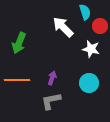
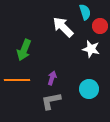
green arrow: moved 5 px right, 7 px down
cyan circle: moved 6 px down
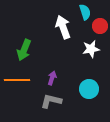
white arrow: rotated 25 degrees clockwise
white star: rotated 24 degrees counterclockwise
gray L-shape: rotated 25 degrees clockwise
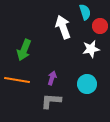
orange line: rotated 10 degrees clockwise
cyan circle: moved 2 px left, 5 px up
gray L-shape: rotated 10 degrees counterclockwise
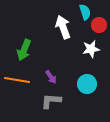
red circle: moved 1 px left, 1 px up
purple arrow: moved 1 px left, 1 px up; rotated 128 degrees clockwise
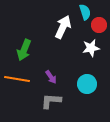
white arrow: rotated 45 degrees clockwise
white star: moved 1 px up
orange line: moved 1 px up
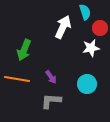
red circle: moved 1 px right, 3 px down
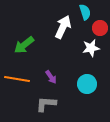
green arrow: moved 5 px up; rotated 30 degrees clockwise
gray L-shape: moved 5 px left, 3 px down
